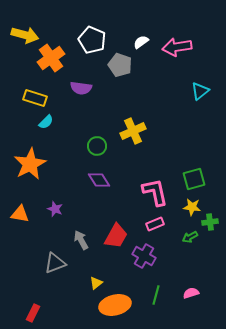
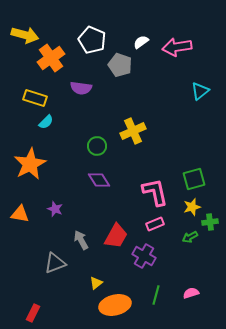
yellow star: rotated 24 degrees counterclockwise
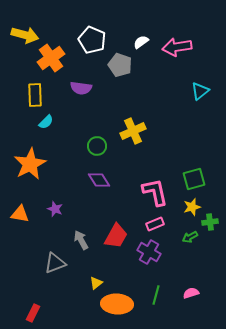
yellow rectangle: moved 3 px up; rotated 70 degrees clockwise
purple cross: moved 5 px right, 4 px up
orange ellipse: moved 2 px right, 1 px up; rotated 16 degrees clockwise
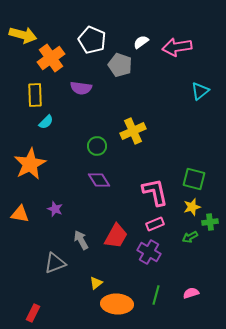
yellow arrow: moved 2 px left
green square: rotated 30 degrees clockwise
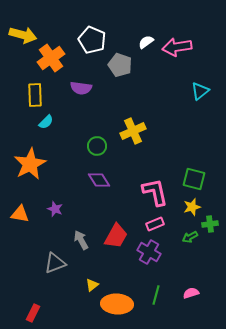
white semicircle: moved 5 px right
green cross: moved 2 px down
yellow triangle: moved 4 px left, 2 px down
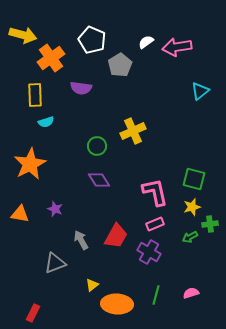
gray pentagon: rotated 20 degrees clockwise
cyan semicircle: rotated 28 degrees clockwise
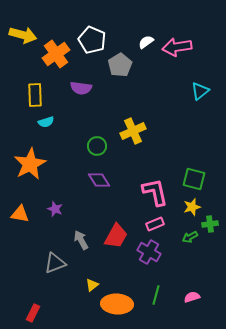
orange cross: moved 5 px right, 4 px up
pink semicircle: moved 1 px right, 4 px down
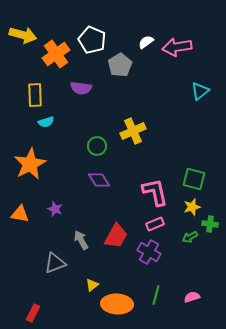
green cross: rotated 14 degrees clockwise
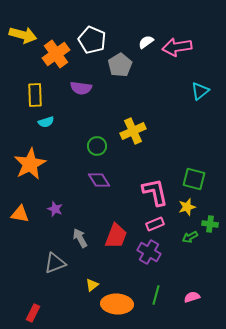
yellow star: moved 5 px left
red trapezoid: rotated 8 degrees counterclockwise
gray arrow: moved 1 px left, 2 px up
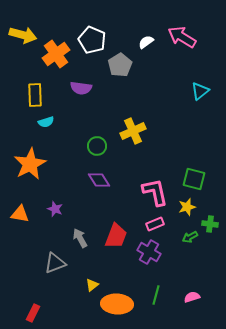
pink arrow: moved 5 px right, 10 px up; rotated 40 degrees clockwise
